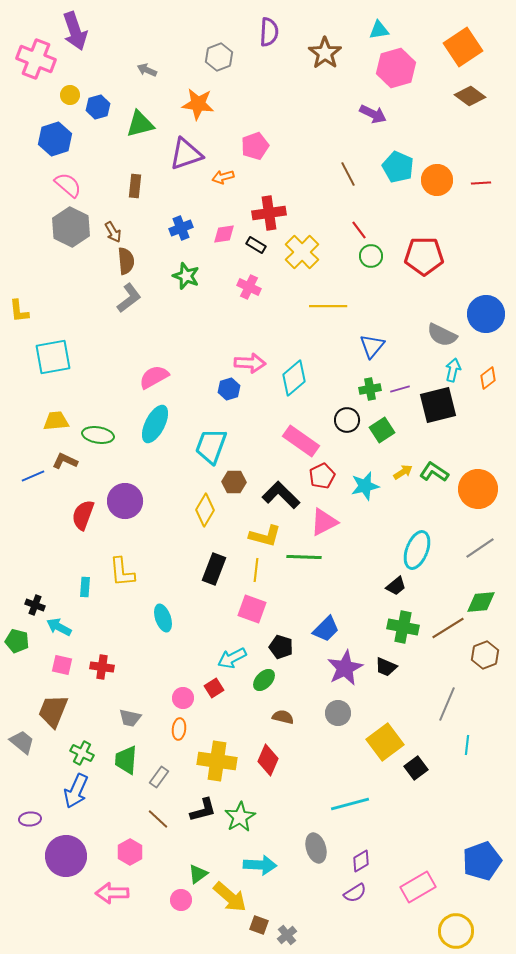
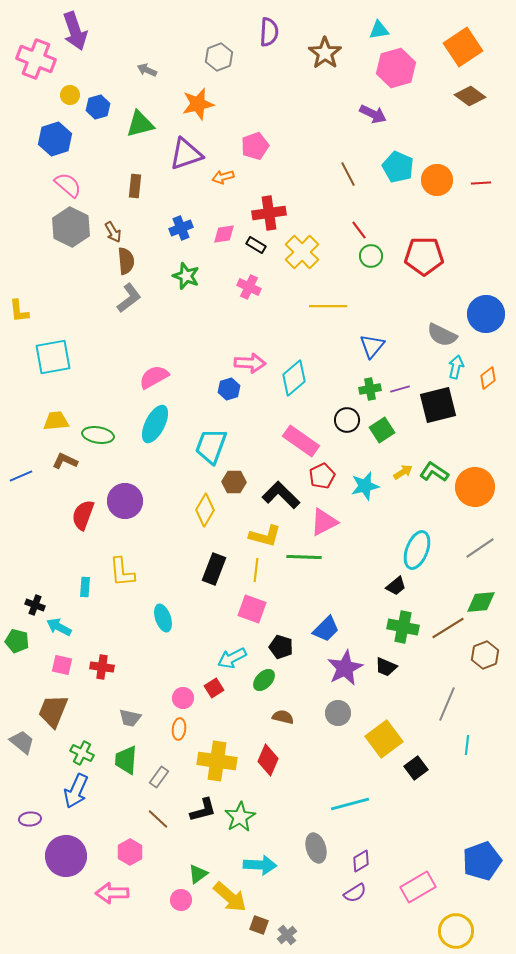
orange star at (198, 104): rotated 20 degrees counterclockwise
cyan arrow at (453, 370): moved 3 px right, 3 px up
blue line at (33, 476): moved 12 px left
orange circle at (478, 489): moved 3 px left, 2 px up
yellow square at (385, 742): moved 1 px left, 3 px up
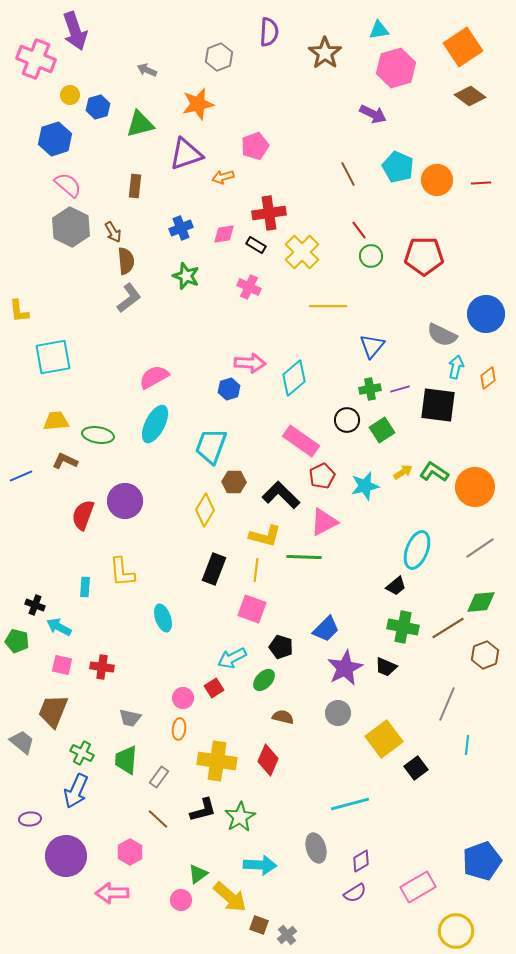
black square at (438, 405): rotated 21 degrees clockwise
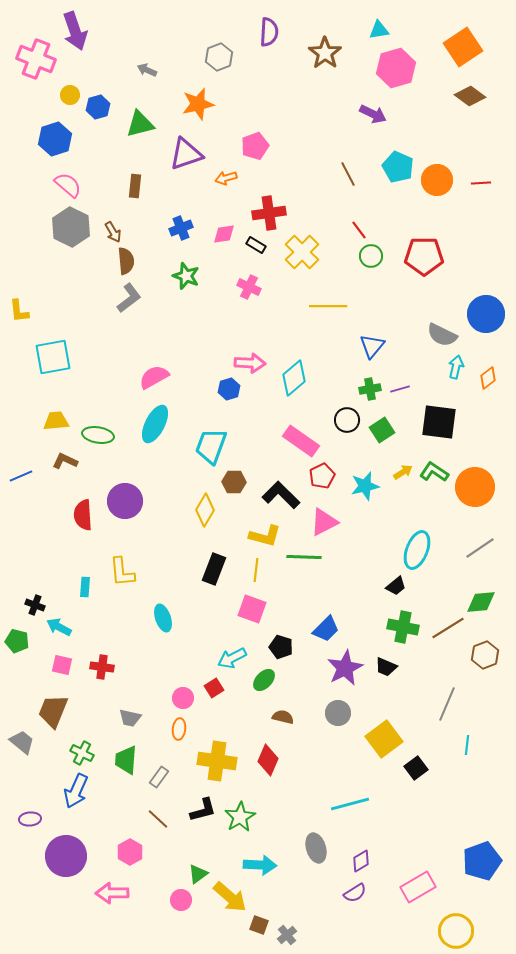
orange arrow at (223, 177): moved 3 px right, 1 px down
black square at (438, 405): moved 1 px right, 17 px down
red semicircle at (83, 515): rotated 24 degrees counterclockwise
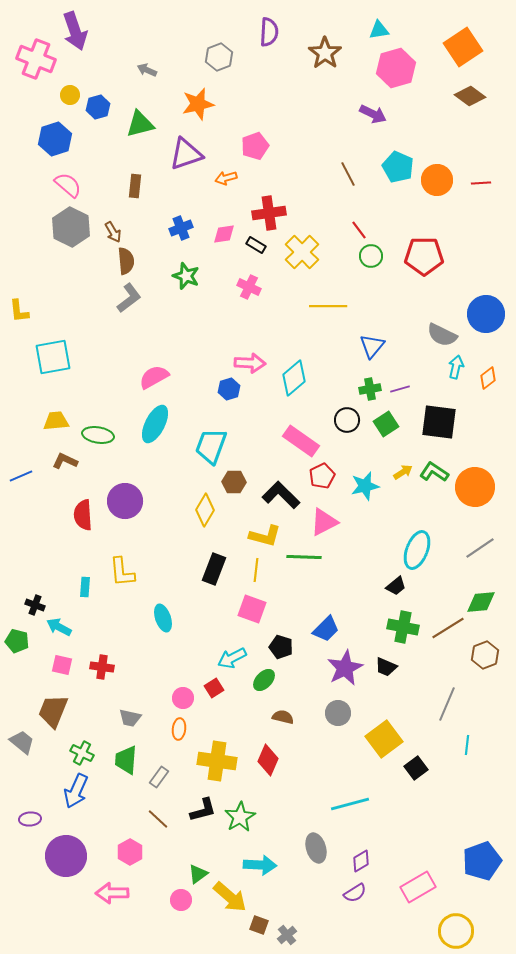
green square at (382, 430): moved 4 px right, 6 px up
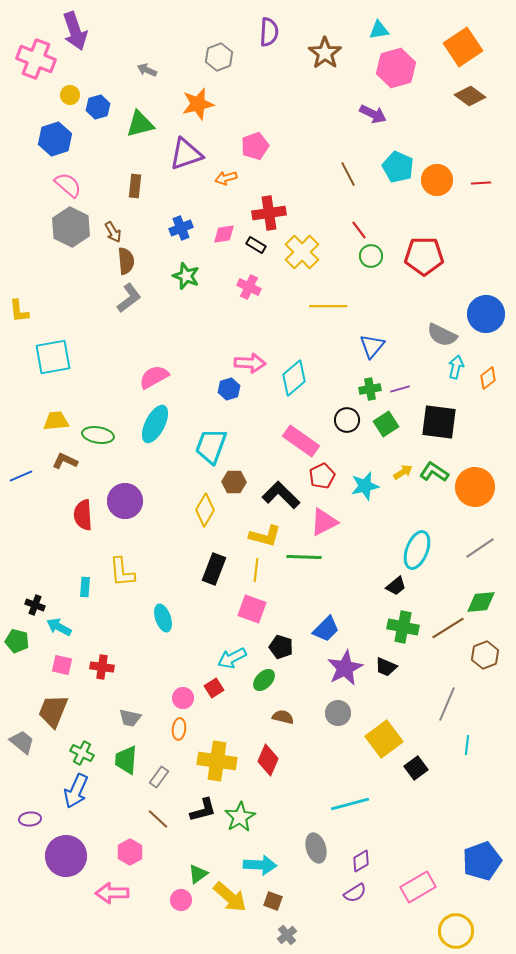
brown square at (259, 925): moved 14 px right, 24 px up
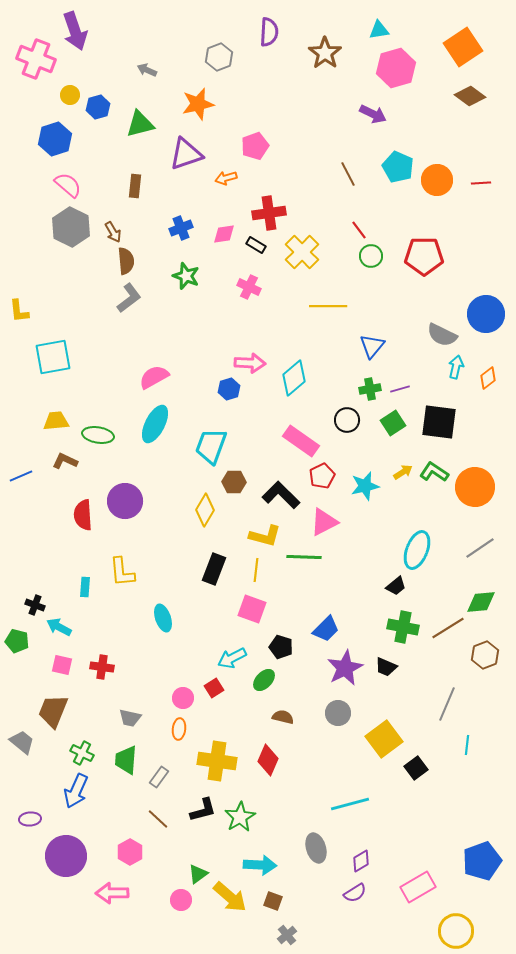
green square at (386, 424): moved 7 px right, 1 px up
